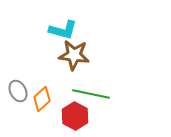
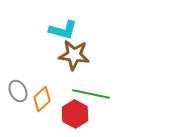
red hexagon: moved 2 px up
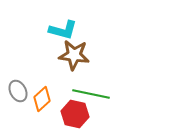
red hexagon: rotated 16 degrees counterclockwise
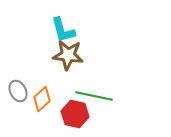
cyan L-shape: rotated 60 degrees clockwise
brown star: moved 6 px left
green line: moved 3 px right, 2 px down
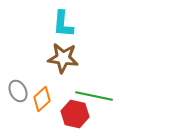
cyan L-shape: moved 6 px up; rotated 20 degrees clockwise
brown star: moved 5 px left, 3 px down
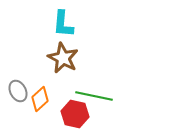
brown star: rotated 20 degrees clockwise
orange diamond: moved 2 px left
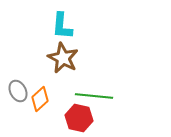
cyan L-shape: moved 1 px left, 2 px down
green line: rotated 6 degrees counterclockwise
red hexagon: moved 4 px right, 4 px down
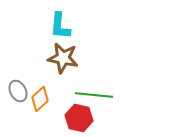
cyan L-shape: moved 2 px left
brown star: rotated 16 degrees counterclockwise
green line: moved 1 px up
